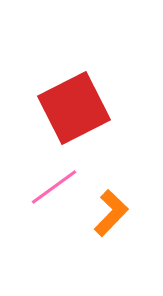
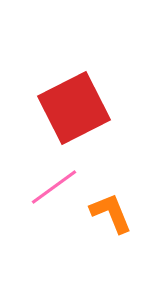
orange L-shape: rotated 66 degrees counterclockwise
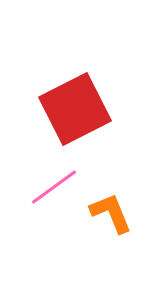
red square: moved 1 px right, 1 px down
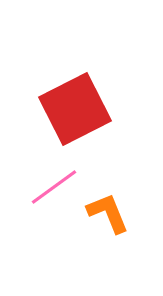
orange L-shape: moved 3 px left
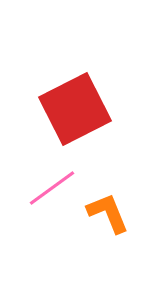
pink line: moved 2 px left, 1 px down
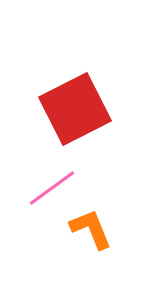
orange L-shape: moved 17 px left, 16 px down
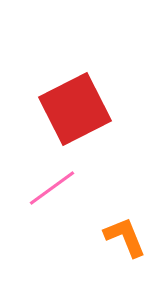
orange L-shape: moved 34 px right, 8 px down
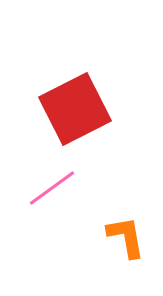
orange L-shape: moved 1 px right; rotated 12 degrees clockwise
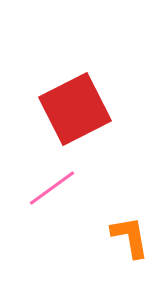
orange L-shape: moved 4 px right
